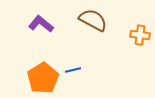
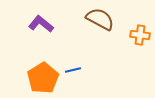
brown semicircle: moved 7 px right, 1 px up
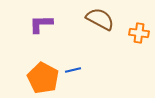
purple L-shape: rotated 40 degrees counterclockwise
orange cross: moved 1 px left, 2 px up
orange pentagon: rotated 12 degrees counterclockwise
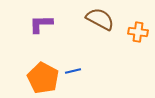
orange cross: moved 1 px left, 1 px up
blue line: moved 1 px down
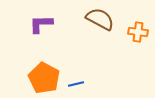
blue line: moved 3 px right, 13 px down
orange pentagon: moved 1 px right
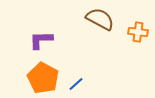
purple L-shape: moved 16 px down
orange pentagon: moved 1 px left
blue line: rotated 28 degrees counterclockwise
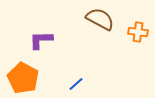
orange pentagon: moved 20 px left
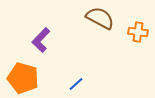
brown semicircle: moved 1 px up
purple L-shape: rotated 45 degrees counterclockwise
orange pentagon: rotated 12 degrees counterclockwise
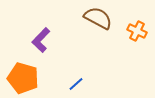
brown semicircle: moved 2 px left
orange cross: moved 1 px left, 1 px up; rotated 18 degrees clockwise
